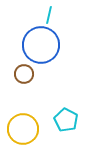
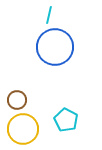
blue circle: moved 14 px right, 2 px down
brown circle: moved 7 px left, 26 px down
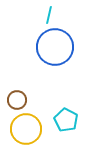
yellow circle: moved 3 px right
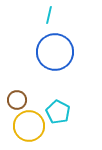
blue circle: moved 5 px down
cyan pentagon: moved 8 px left, 8 px up
yellow circle: moved 3 px right, 3 px up
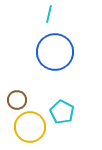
cyan line: moved 1 px up
cyan pentagon: moved 4 px right
yellow circle: moved 1 px right, 1 px down
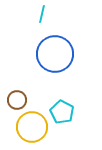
cyan line: moved 7 px left
blue circle: moved 2 px down
yellow circle: moved 2 px right
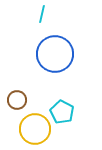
yellow circle: moved 3 px right, 2 px down
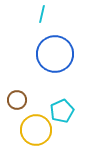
cyan pentagon: moved 1 px up; rotated 20 degrees clockwise
yellow circle: moved 1 px right, 1 px down
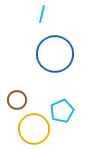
yellow circle: moved 2 px left, 1 px up
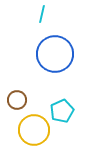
yellow circle: moved 1 px down
